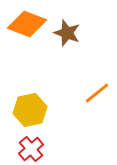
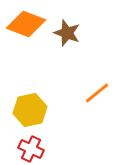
orange diamond: moved 1 px left
red cross: rotated 25 degrees counterclockwise
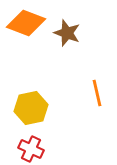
orange diamond: moved 1 px up
orange line: rotated 64 degrees counterclockwise
yellow hexagon: moved 1 px right, 2 px up
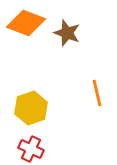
yellow hexagon: rotated 8 degrees counterclockwise
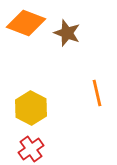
yellow hexagon: rotated 12 degrees counterclockwise
red cross: rotated 30 degrees clockwise
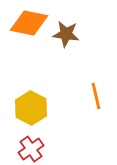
orange diamond: moved 3 px right; rotated 9 degrees counterclockwise
brown star: moved 1 px left, 1 px down; rotated 12 degrees counterclockwise
orange line: moved 1 px left, 3 px down
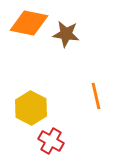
red cross: moved 20 px right, 8 px up; rotated 25 degrees counterclockwise
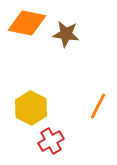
orange diamond: moved 2 px left
orange line: moved 2 px right, 10 px down; rotated 40 degrees clockwise
red cross: rotated 30 degrees clockwise
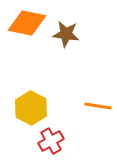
orange line: rotated 72 degrees clockwise
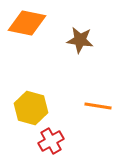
brown star: moved 14 px right, 6 px down
yellow hexagon: rotated 12 degrees counterclockwise
